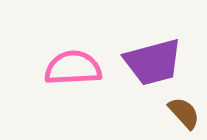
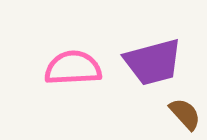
brown semicircle: moved 1 px right, 1 px down
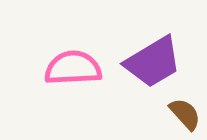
purple trapezoid: rotated 16 degrees counterclockwise
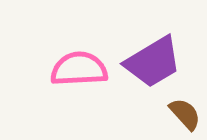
pink semicircle: moved 6 px right, 1 px down
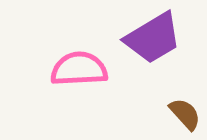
purple trapezoid: moved 24 px up
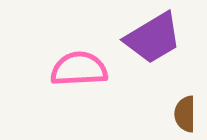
brown semicircle: rotated 138 degrees counterclockwise
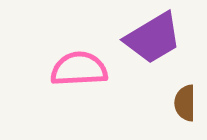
brown semicircle: moved 11 px up
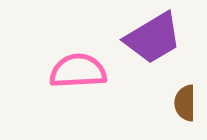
pink semicircle: moved 1 px left, 2 px down
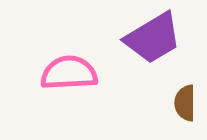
pink semicircle: moved 9 px left, 2 px down
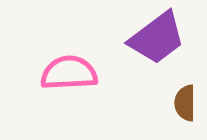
purple trapezoid: moved 4 px right; rotated 6 degrees counterclockwise
